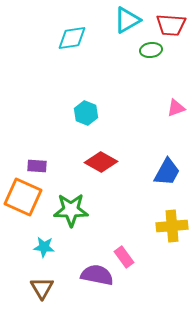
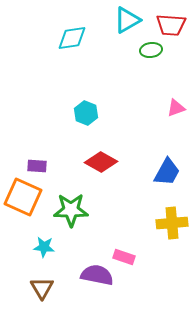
yellow cross: moved 3 px up
pink rectangle: rotated 35 degrees counterclockwise
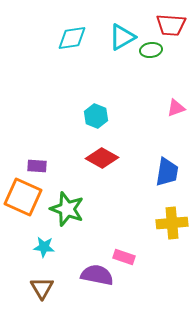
cyan triangle: moved 5 px left, 17 px down
cyan hexagon: moved 10 px right, 3 px down
red diamond: moved 1 px right, 4 px up
blue trapezoid: rotated 20 degrees counterclockwise
green star: moved 4 px left, 1 px up; rotated 20 degrees clockwise
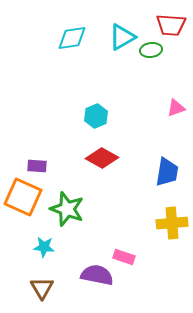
cyan hexagon: rotated 15 degrees clockwise
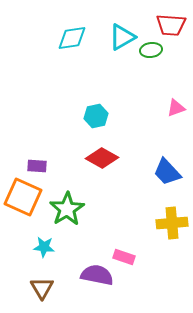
cyan hexagon: rotated 10 degrees clockwise
blue trapezoid: rotated 128 degrees clockwise
green star: rotated 20 degrees clockwise
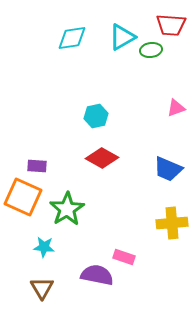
blue trapezoid: moved 1 px right, 3 px up; rotated 24 degrees counterclockwise
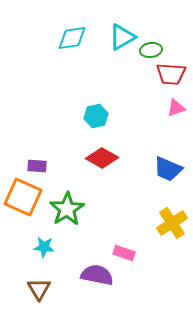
red trapezoid: moved 49 px down
yellow cross: rotated 28 degrees counterclockwise
pink rectangle: moved 4 px up
brown triangle: moved 3 px left, 1 px down
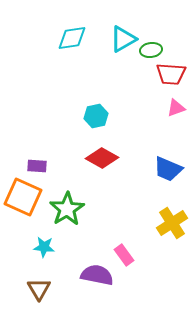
cyan triangle: moved 1 px right, 2 px down
pink rectangle: moved 2 px down; rotated 35 degrees clockwise
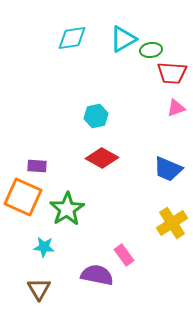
red trapezoid: moved 1 px right, 1 px up
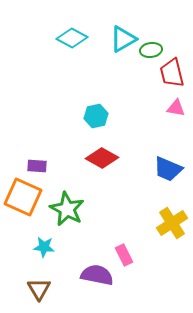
cyan diamond: rotated 36 degrees clockwise
red trapezoid: rotated 72 degrees clockwise
pink triangle: rotated 30 degrees clockwise
green star: rotated 12 degrees counterclockwise
pink rectangle: rotated 10 degrees clockwise
